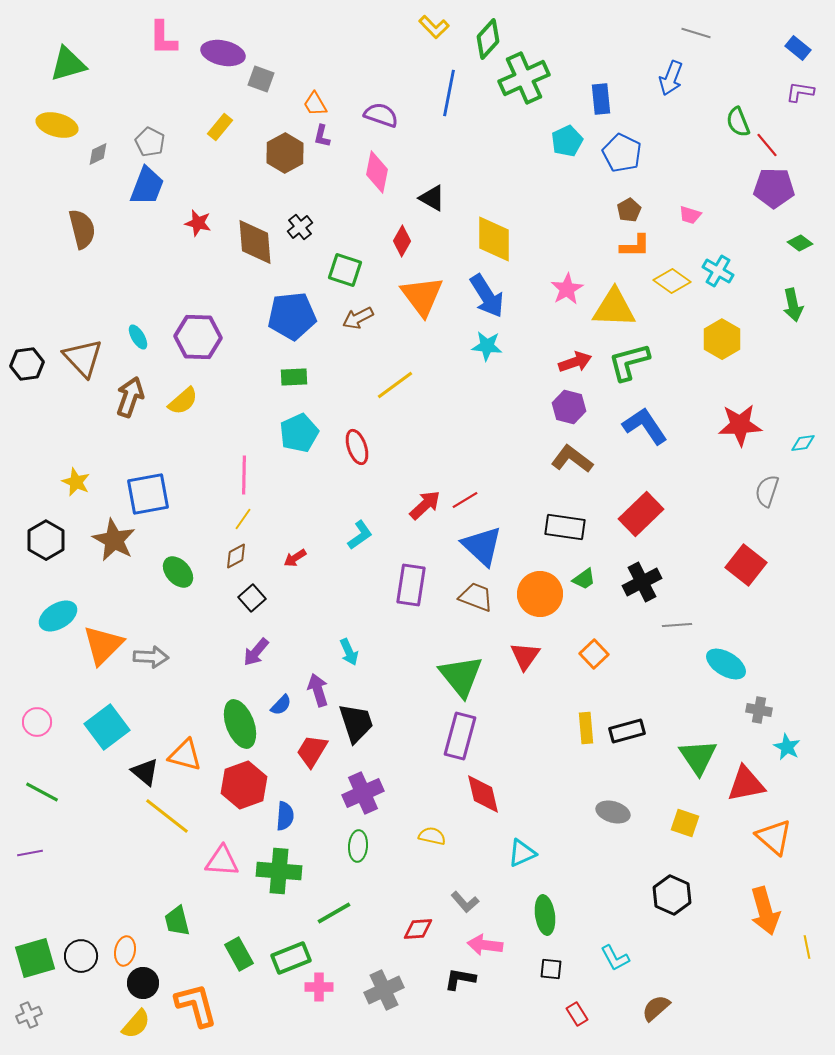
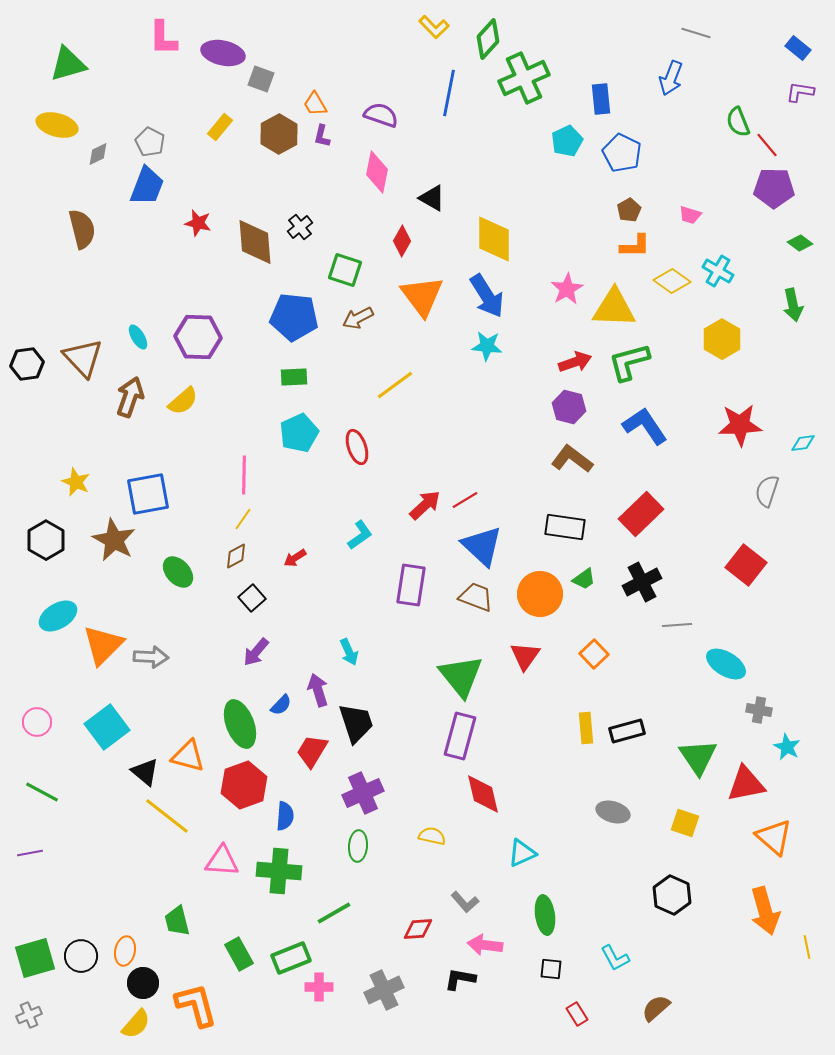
brown hexagon at (285, 153): moved 6 px left, 19 px up
blue pentagon at (292, 316): moved 2 px right, 1 px down; rotated 12 degrees clockwise
orange triangle at (185, 755): moved 3 px right, 1 px down
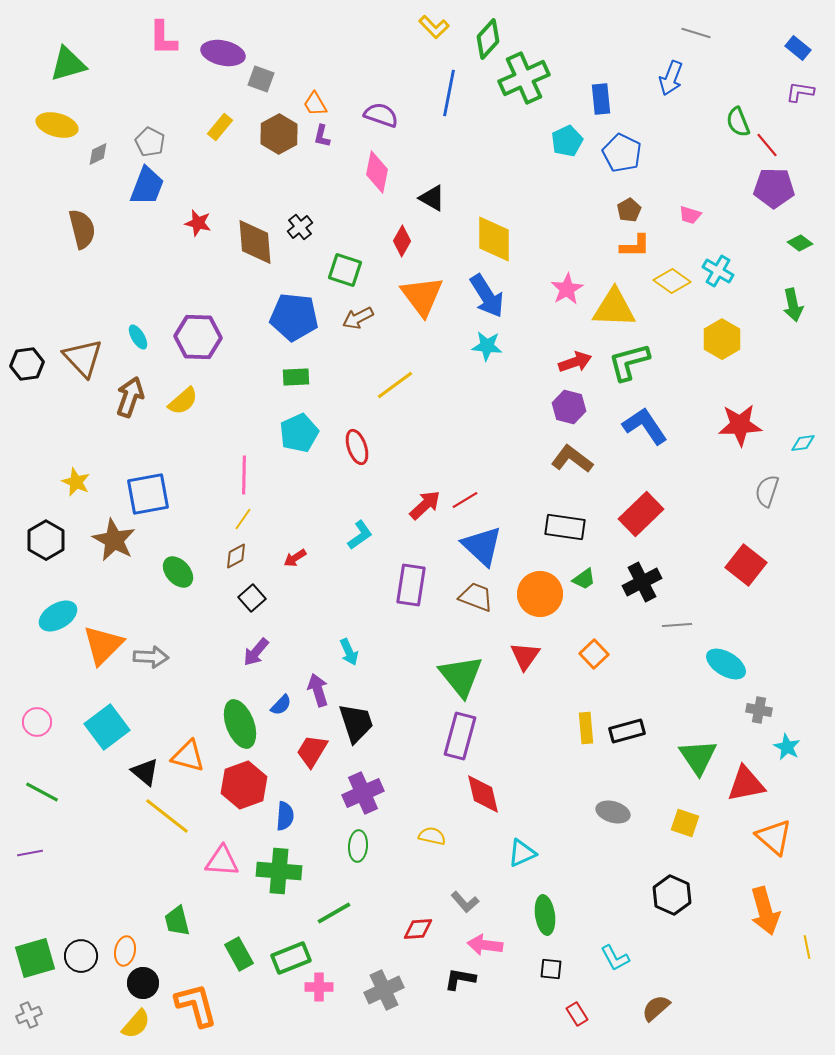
green rectangle at (294, 377): moved 2 px right
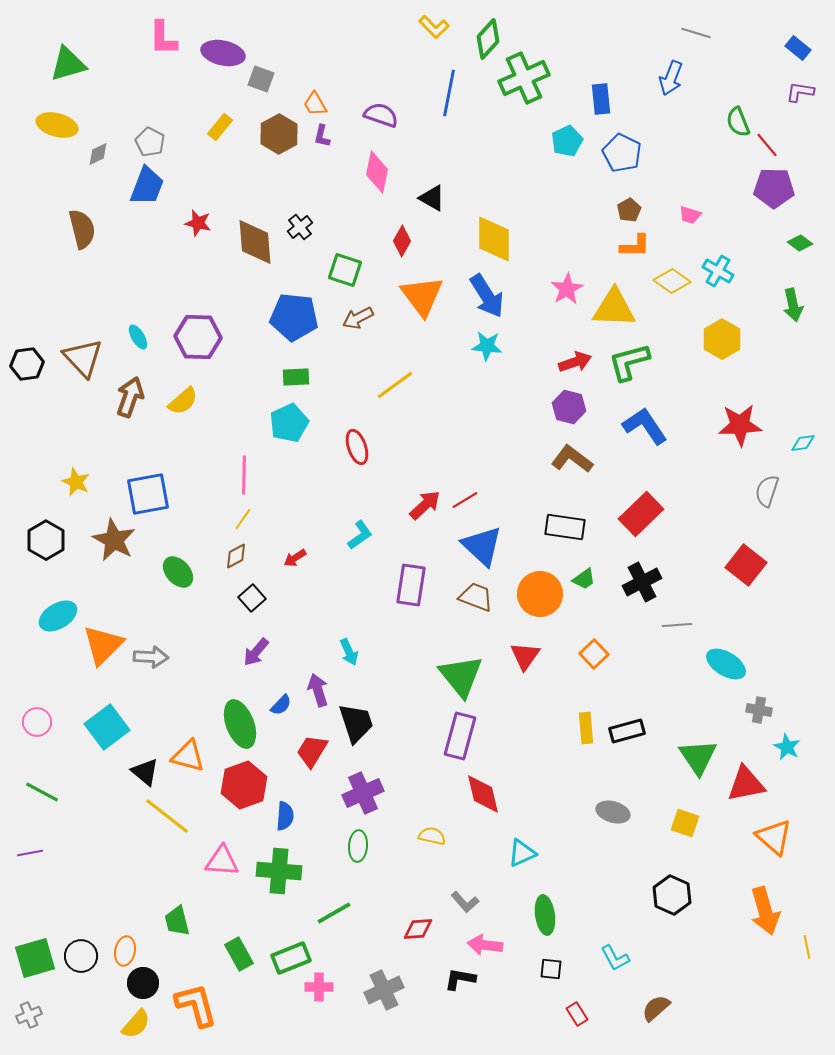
cyan pentagon at (299, 433): moved 10 px left, 10 px up
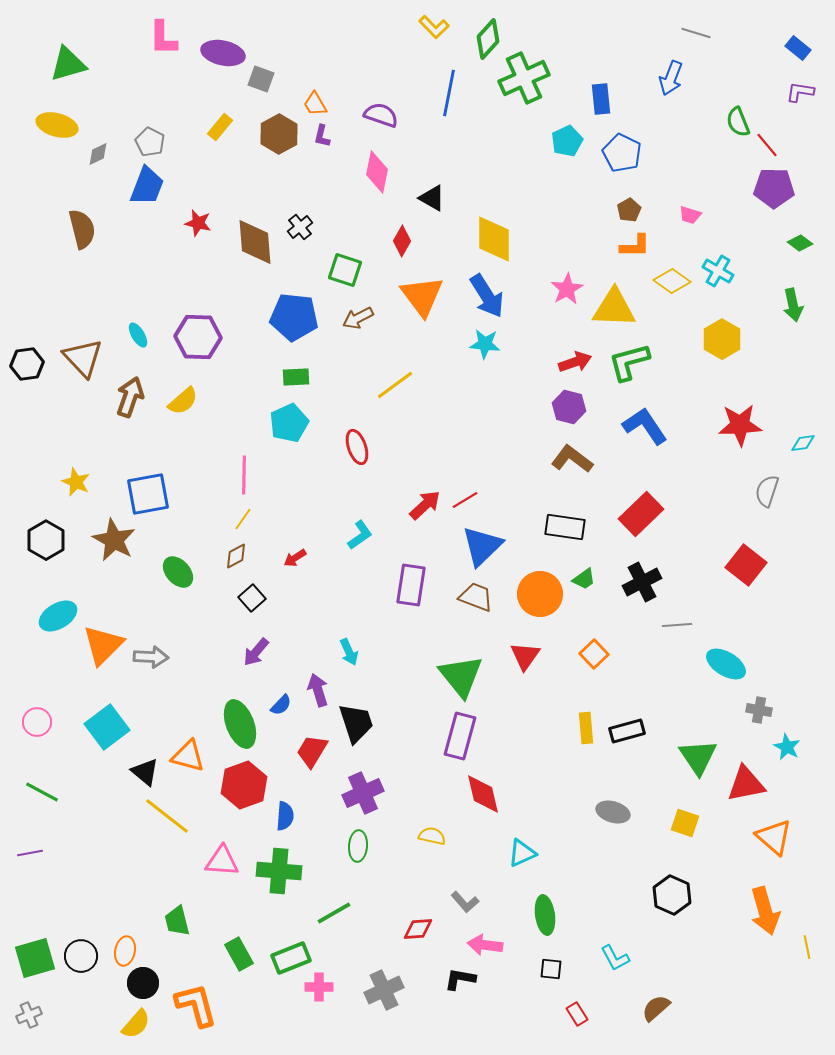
cyan ellipse at (138, 337): moved 2 px up
cyan star at (487, 346): moved 2 px left, 2 px up
blue triangle at (482, 546): rotated 33 degrees clockwise
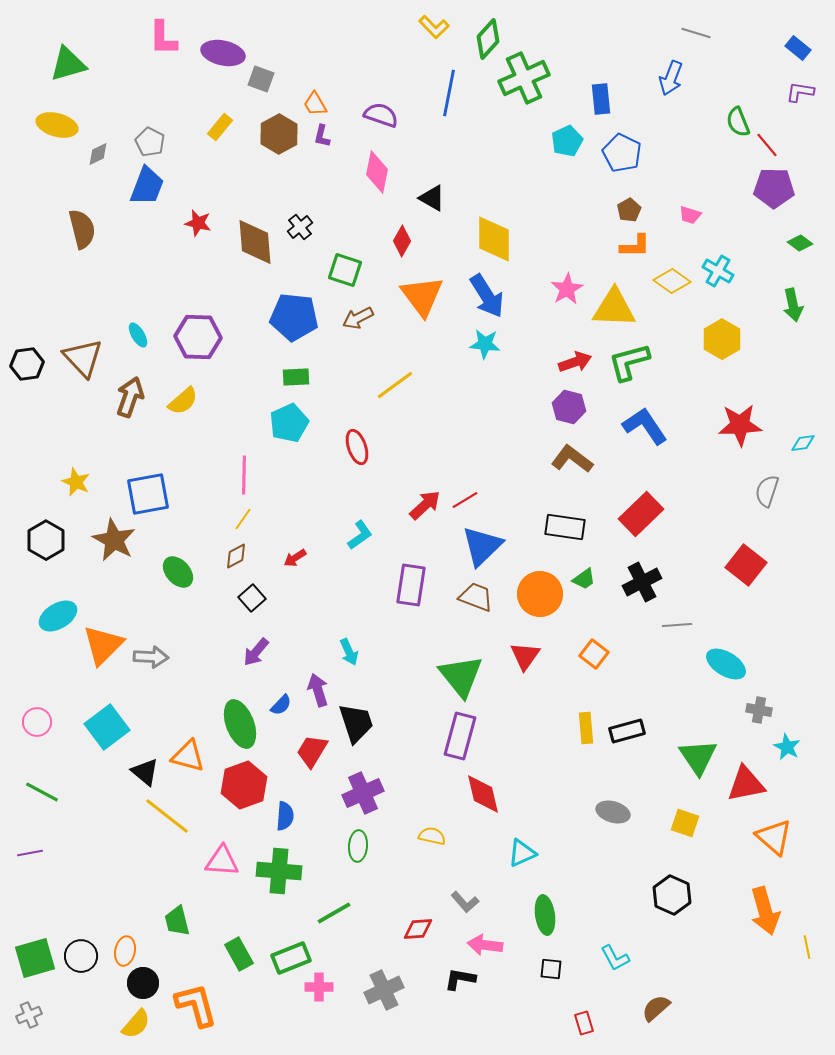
orange square at (594, 654): rotated 8 degrees counterclockwise
red rectangle at (577, 1014): moved 7 px right, 9 px down; rotated 15 degrees clockwise
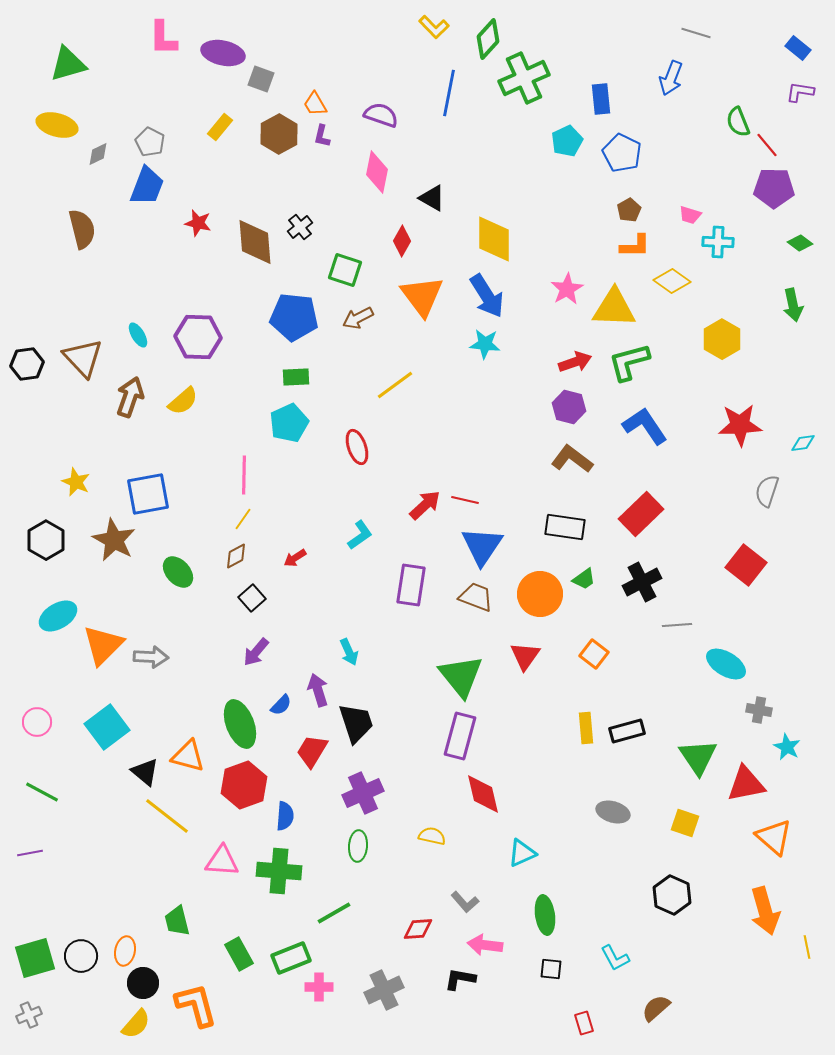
cyan cross at (718, 271): moved 29 px up; rotated 28 degrees counterclockwise
red line at (465, 500): rotated 44 degrees clockwise
blue triangle at (482, 546): rotated 12 degrees counterclockwise
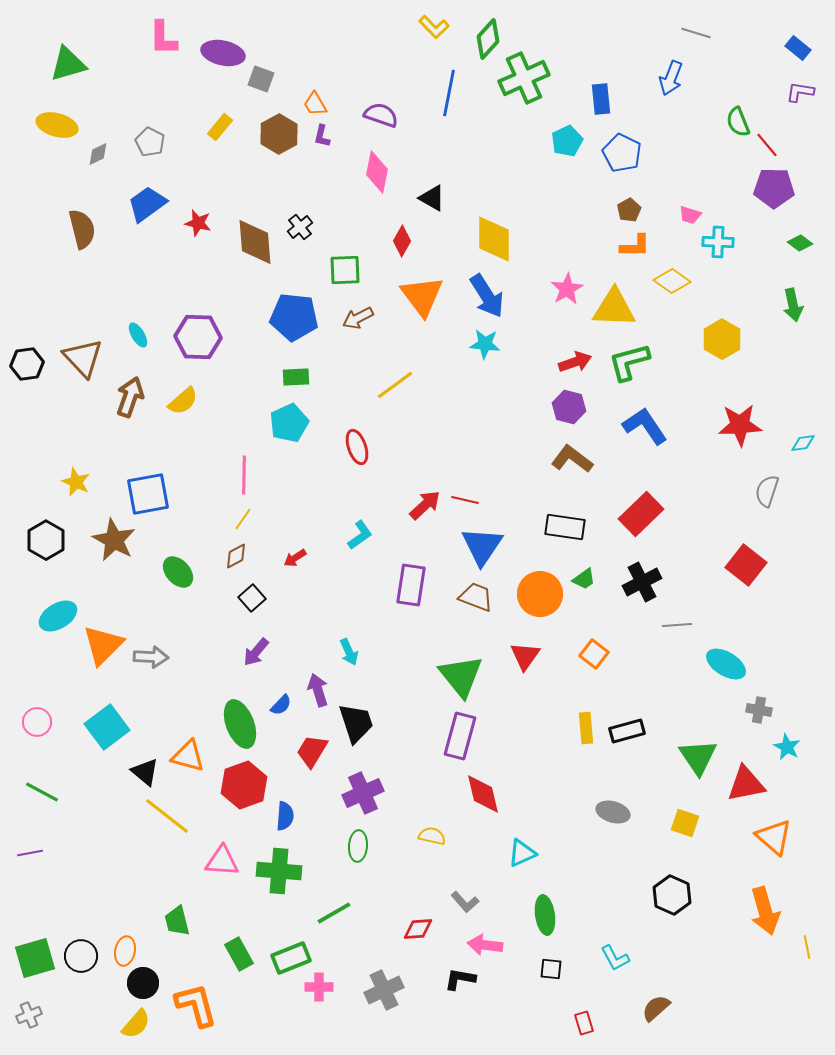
blue trapezoid at (147, 186): moved 18 px down; rotated 147 degrees counterclockwise
green square at (345, 270): rotated 20 degrees counterclockwise
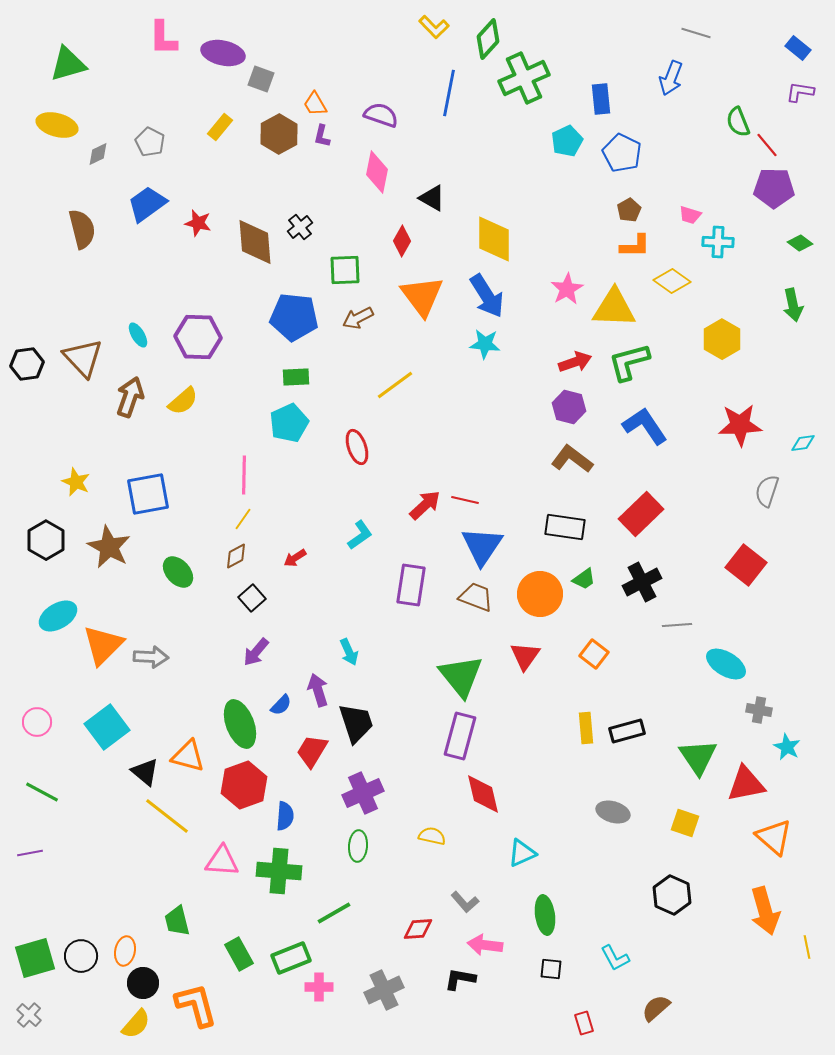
brown star at (114, 540): moved 5 px left, 7 px down
gray cross at (29, 1015): rotated 25 degrees counterclockwise
